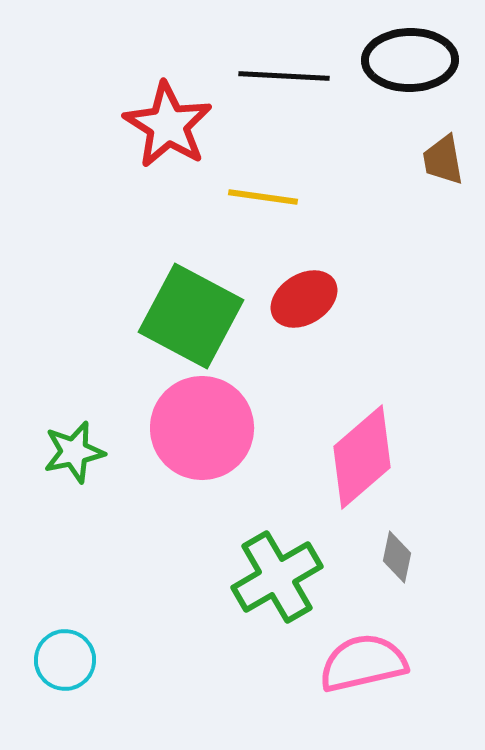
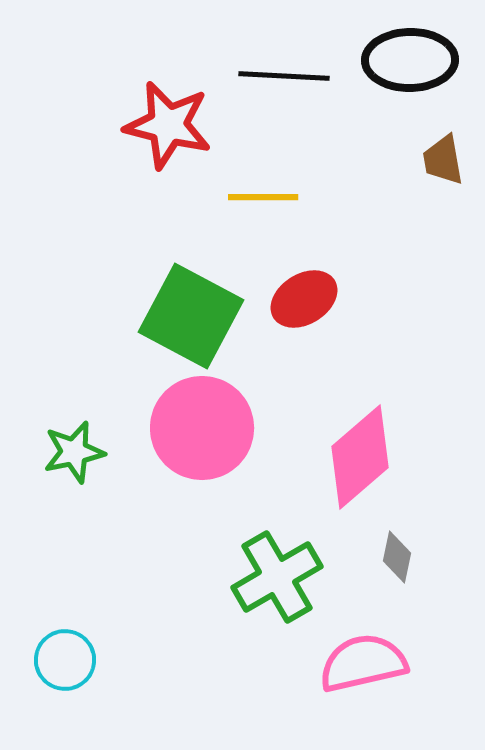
red star: rotated 18 degrees counterclockwise
yellow line: rotated 8 degrees counterclockwise
pink diamond: moved 2 px left
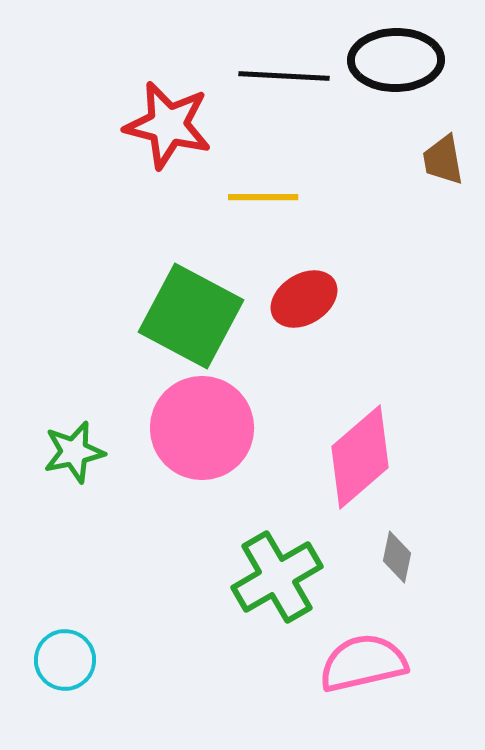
black ellipse: moved 14 px left
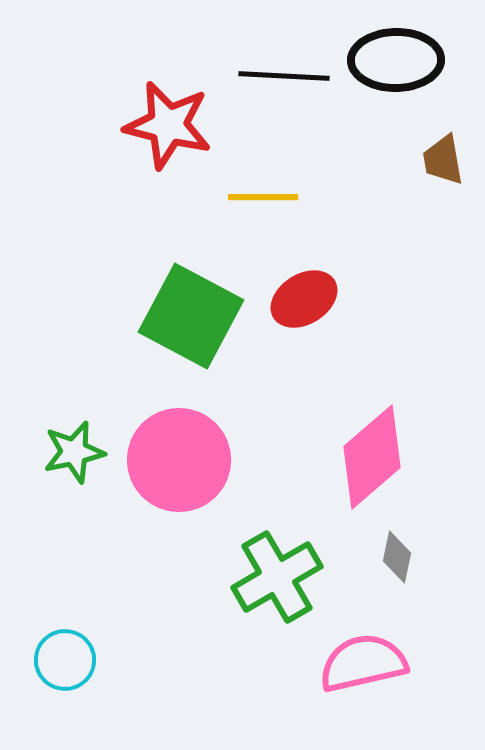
pink circle: moved 23 px left, 32 px down
pink diamond: moved 12 px right
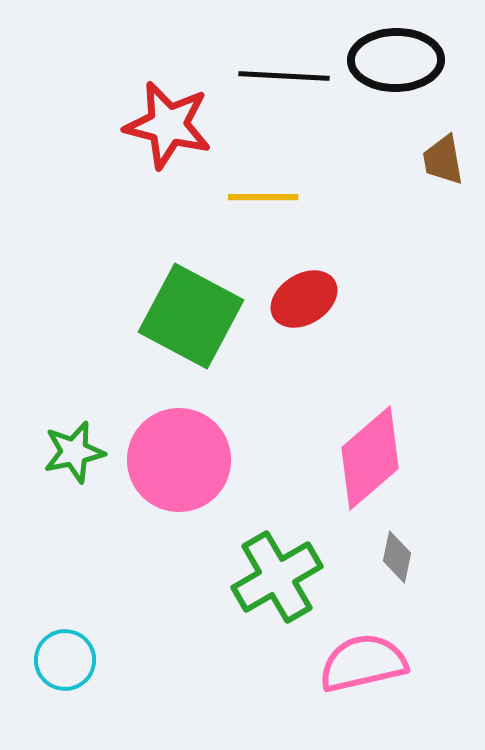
pink diamond: moved 2 px left, 1 px down
